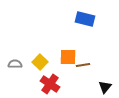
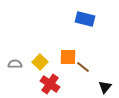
brown line: moved 2 px down; rotated 48 degrees clockwise
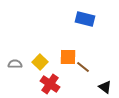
black triangle: rotated 32 degrees counterclockwise
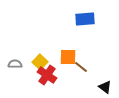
blue rectangle: rotated 18 degrees counterclockwise
brown line: moved 2 px left
red cross: moved 3 px left, 9 px up
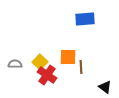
brown line: rotated 48 degrees clockwise
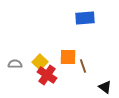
blue rectangle: moved 1 px up
brown line: moved 2 px right, 1 px up; rotated 16 degrees counterclockwise
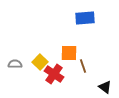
orange square: moved 1 px right, 4 px up
red cross: moved 7 px right, 1 px up
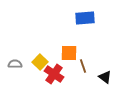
black triangle: moved 10 px up
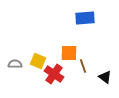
yellow square: moved 2 px left, 1 px up; rotated 21 degrees counterclockwise
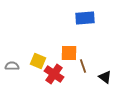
gray semicircle: moved 3 px left, 2 px down
